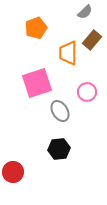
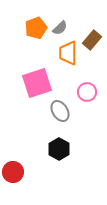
gray semicircle: moved 25 px left, 16 px down
black hexagon: rotated 25 degrees counterclockwise
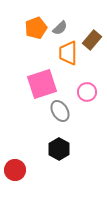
pink square: moved 5 px right, 1 px down
red circle: moved 2 px right, 2 px up
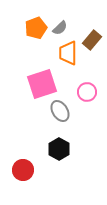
red circle: moved 8 px right
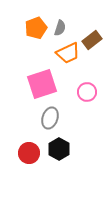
gray semicircle: rotated 28 degrees counterclockwise
brown rectangle: rotated 12 degrees clockwise
orange trapezoid: rotated 115 degrees counterclockwise
gray ellipse: moved 10 px left, 7 px down; rotated 50 degrees clockwise
red circle: moved 6 px right, 17 px up
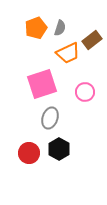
pink circle: moved 2 px left
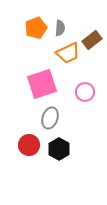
gray semicircle: rotated 14 degrees counterclockwise
red circle: moved 8 px up
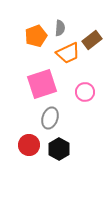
orange pentagon: moved 8 px down
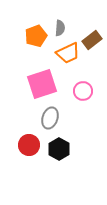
pink circle: moved 2 px left, 1 px up
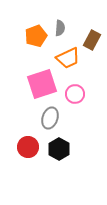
brown rectangle: rotated 24 degrees counterclockwise
orange trapezoid: moved 5 px down
pink circle: moved 8 px left, 3 px down
red circle: moved 1 px left, 2 px down
